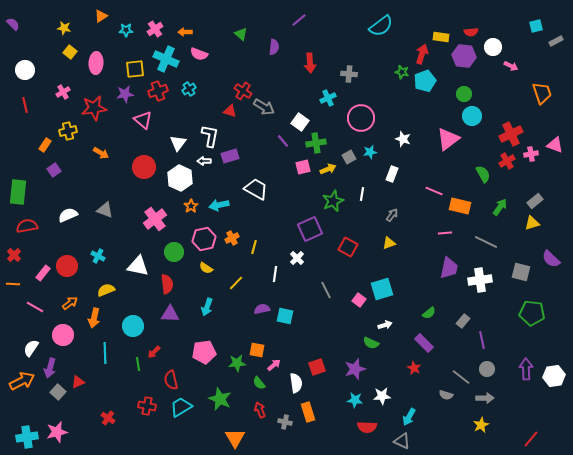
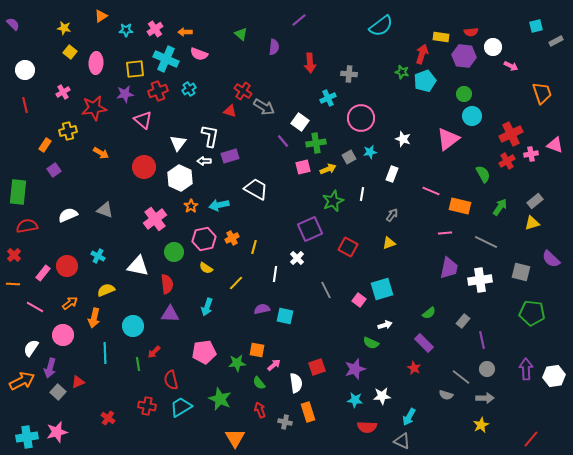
pink line at (434, 191): moved 3 px left
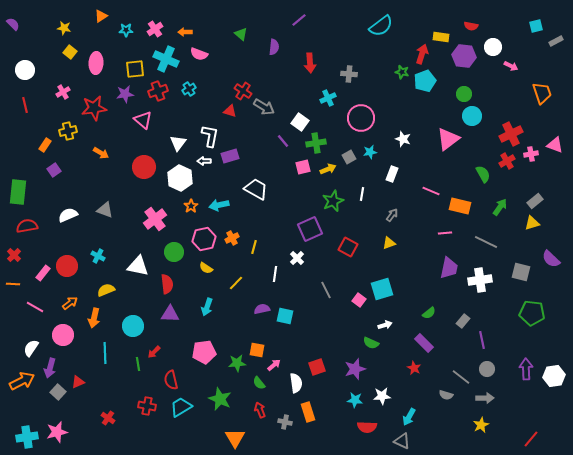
red semicircle at (471, 32): moved 6 px up; rotated 16 degrees clockwise
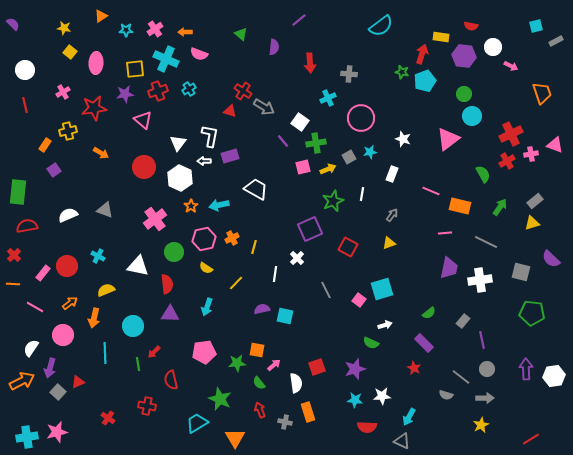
cyan trapezoid at (181, 407): moved 16 px right, 16 px down
red line at (531, 439): rotated 18 degrees clockwise
